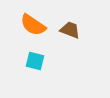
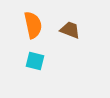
orange semicircle: rotated 136 degrees counterclockwise
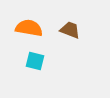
orange semicircle: moved 4 px left, 3 px down; rotated 68 degrees counterclockwise
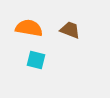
cyan square: moved 1 px right, 1 px up
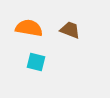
cyan square: moved 2 px down
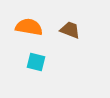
orange semicircle: moved 1 px up
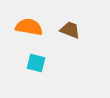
cyan square: moved 1 px down
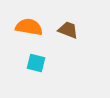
brown trapezoid: moved 2 px left
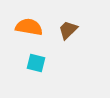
brown trapezoid: rotated 65 degrees counterclockwise
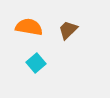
cyan square: rotated 36 degrees clockwise
